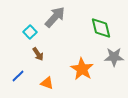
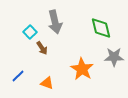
gray arrow: moved 5 px down; rotated 125 degrees clockwise
brown arrow: moved 4 px right, 6 px up
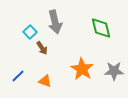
gray star: moved 14 px down
orange triangle: moved 2 px left, 2 px up
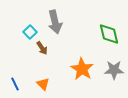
green diamond: moved 8 px right, 6 px down
gray star: moved 1 px up
blue line: moved 3 px left, 8 px down; rotated 72 degrees counterclockwise
orange triangle: moved 2 px left, 3 px down; rotated 24 degrees clockwise
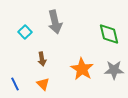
cyan square: moved 5 px left
brown arrow: moved 11 px down; rotated 24 degrees clockwise
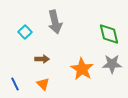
brown arrow: rotated 80 degrees counterclockwise
gray star: moved 2 px left, 6 px up
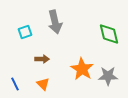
cyan square: rotated 24 degrees clockwise
gray star: moved 4 px left, 12 px down
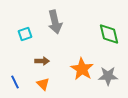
cyan square: moved 2 px down
brown arrow: moved 2 px down
blue line: moved 2 px up
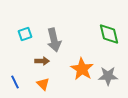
gray arrow: moved 1 px left, 18 px down
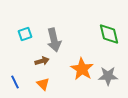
brown arrow: rotated 16 degrees counterclockwise
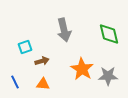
cyan square: moved 13 px down
gray arrow: moved 10 px right, 10 px up
orange triangle: rotated 40 degrees counterclockwise
